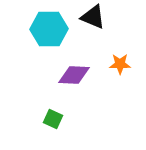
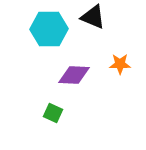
green square: moved 6 px up
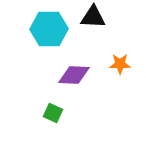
black triangle: rotated 20 degrees counterclockwise
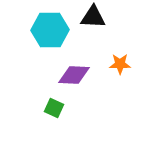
cyan hexagon: moved 1 px right, 1 px down
green square: moved 1 px right, 5 px up
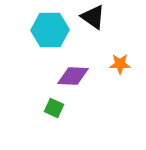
black triangle: rotated 32 degrees clockwise
purple diamond: moved 1 px left, 1 px down
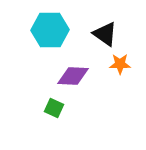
black triangle: moved 12 px right, 17 px down
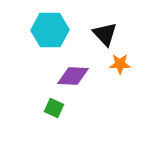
black triangle: rotated 12 degrees clockwise
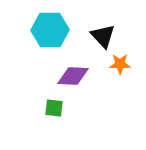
black triangle: moved 2 px left, 2 px down
green square: rotated 18 degrees counterclockwise
